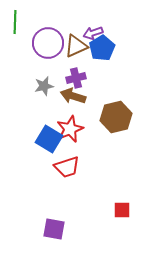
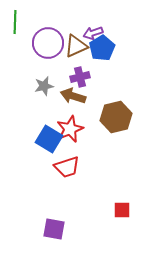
purple cross: moved 4 px right, 1 px up
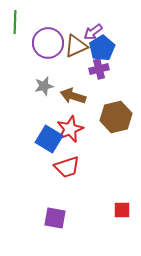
purple arrow: moved 1 px up; rotated 18 degrees counterclockwise
purple cross: moved 19 px right, 8 px up
purple square: moved 1 px right, 11 px up
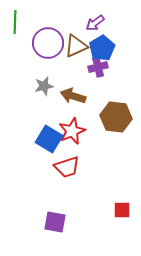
purple arrow: moved 2 px right, 9 px up
purple cross: moved 1 px left, 2 px up
brown hexagon: rotated 20 degrees clockwise
red star: moved 2 px right, 2 px down
purple square: moved 4 px down
